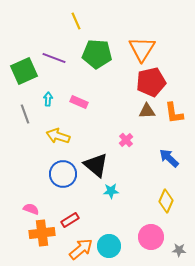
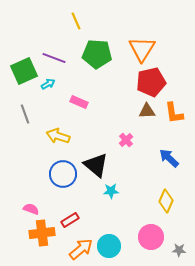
cyan arrow: moved 15 px up; rotated 56 degrees clockwise
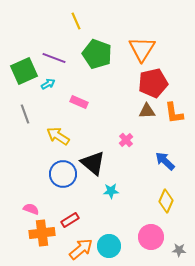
green pentagon: rotated 16 degrees clockwise
red pentagon: moved 2 px right, 1 px down
yellow arrow: rotated 15 degrees clockwise
blue arrow: moved 4 px left, 3 px down
black triangle: moved 3 px left, 2 px up
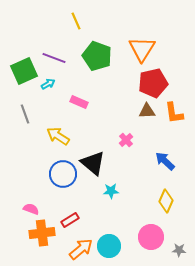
green pentagon: moved 2 px down
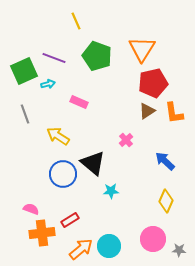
cyan arrow: rotated 16 degrees clockwise
brown triangle: rotated 30 degrees counterclockwise
pink circle: moved 2 px right, 2 px down
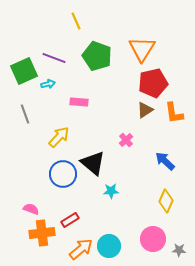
pink rectangle: rotated 18 degrees counterclockwise
brown triangle: moved 2 px left, 1 px up
yellow arrow: moved 1 px right, 1 px down; rotated 100 degrees clockwise
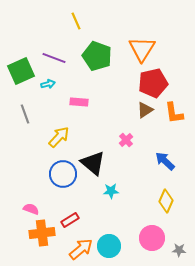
green square: moved 3 px left
pink circle: moved 1 px left, 1 px up
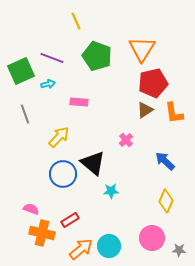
purple line: moved 2 px left
orange cross: rotated 20 degrees clockwise
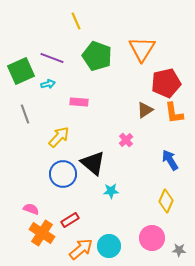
red pentagon: moved 13 px right
blue arrow: moved 5 px right, 1 px up; rotated 15 degrees clockwise
orange cross: rotated 20 degrees clockwise
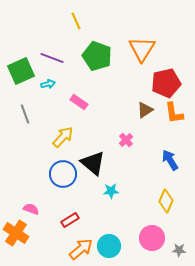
pink rectangle: rotated 30 degrees clockwise
yellow arrow: moved 4 px right
orange cross: moved 26 px left
